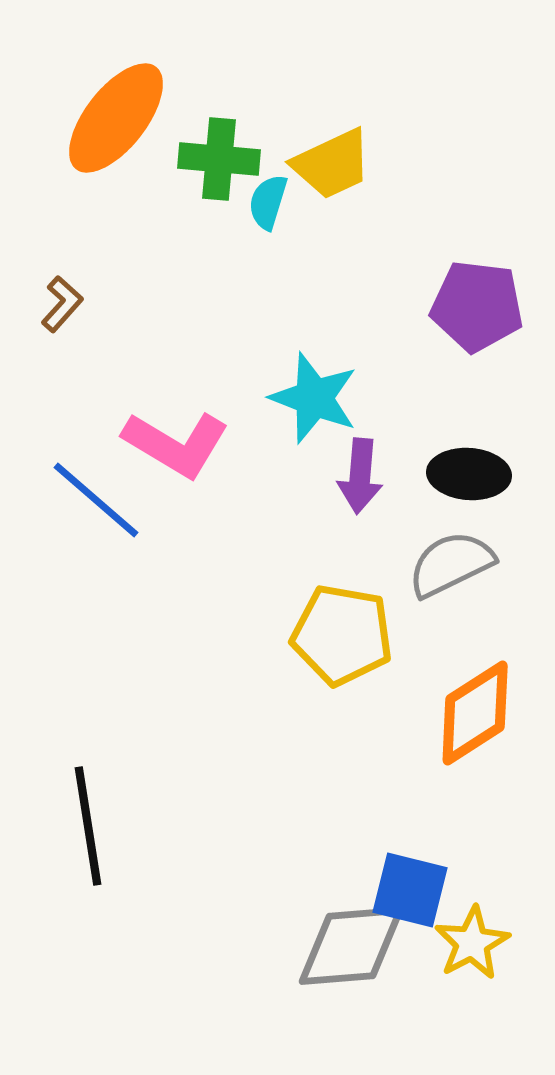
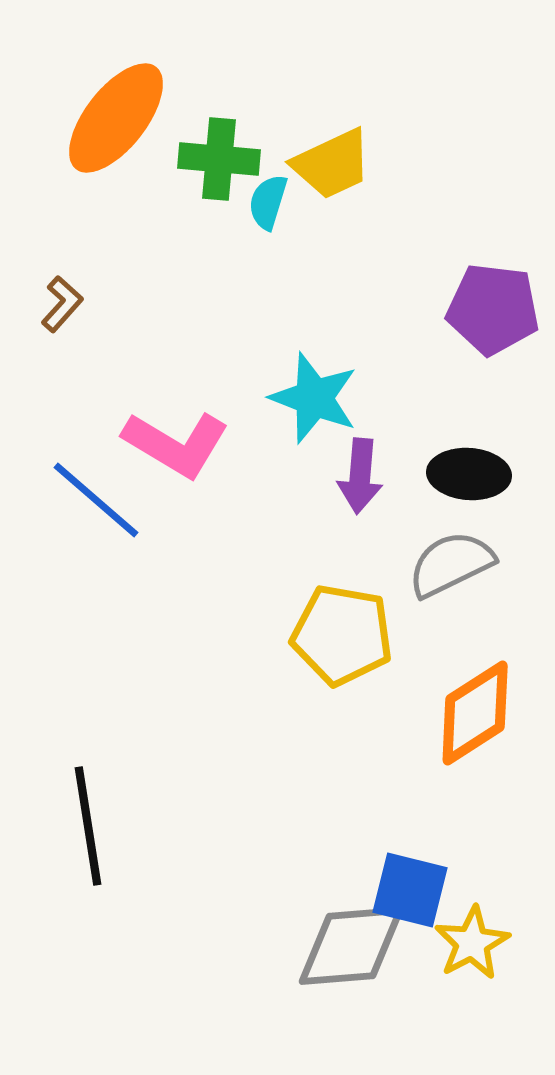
purple pentagon: moved 16 px right, 3 px down
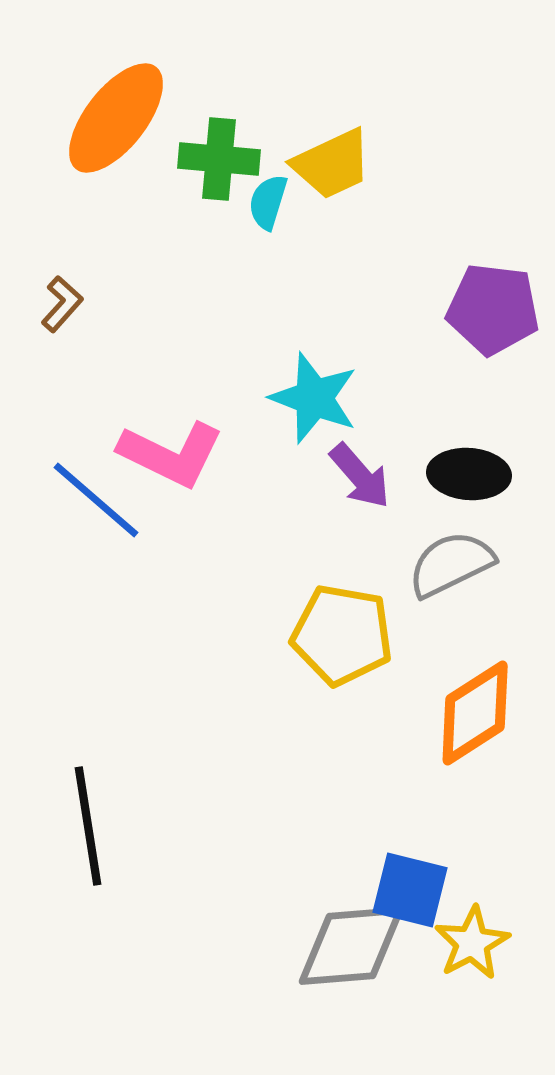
pink L-shape: moved 5 px left, 10 px down; rotated 5 degrees counterclockwise
purple arrow: rotated 46 degrees counterclockwise
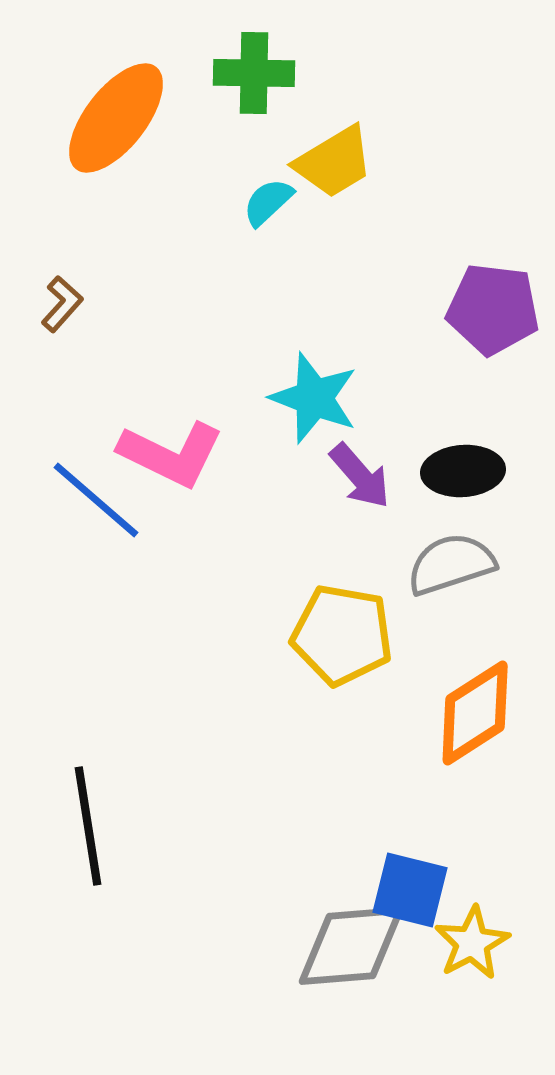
green cross: moved 35 px right, 86 px up; rotated 4 degrees counterclockwise
yellow trapezoid: moved 2 px right, 2 px up; rotated 6 degrees counterclockwise
cyan semicircle: rotated 30 degrees clockwise
black ellipse: moved 6 px left, 3 px up; rotated 8 degrees counterclockwise
gray semicircle: rotated 8 degrees clockwise
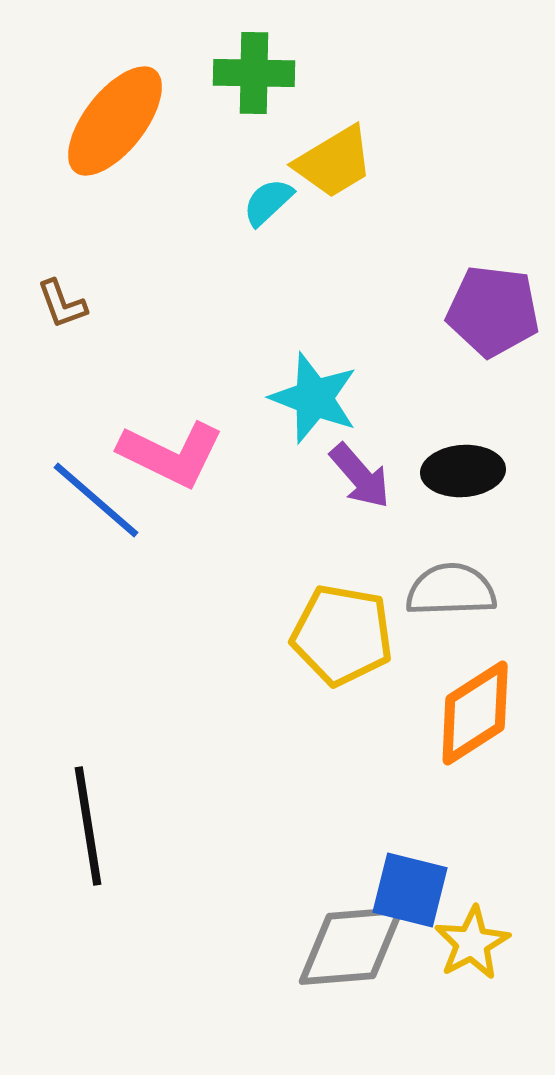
orange ellipse: moved 1 px left, 3 px down
brown L-shape: rotated 118 degrees clockwise
purple pentagon: moved 2 px down
gray semicircle: moved 26 px down; rotated 16 degrees clockwise
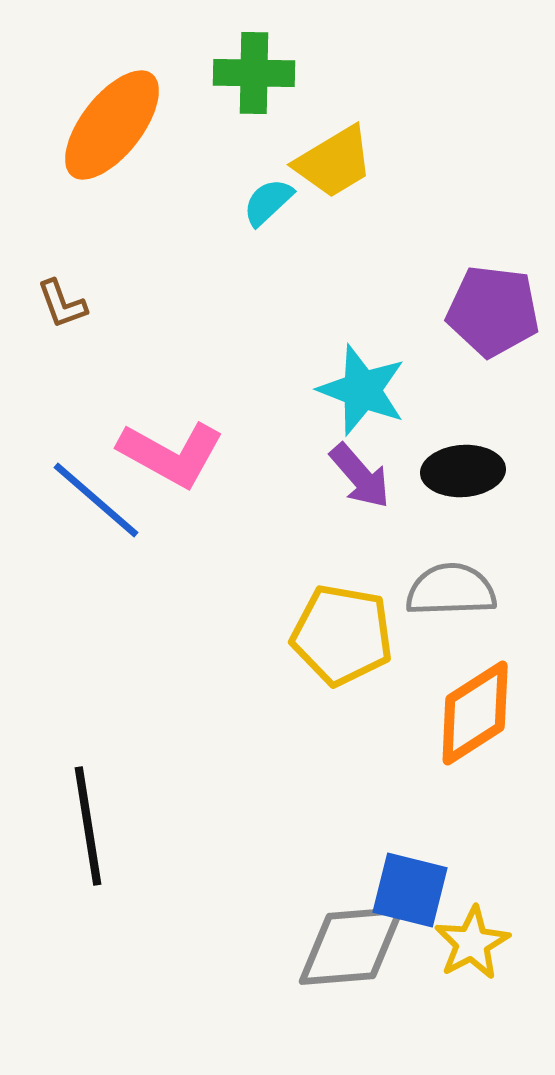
orange ellipse: moved 3 px left, 4 px down
cyan star: moved 48 px right, 8 px up
pink L-shape: rotated 3 degrees clockwise
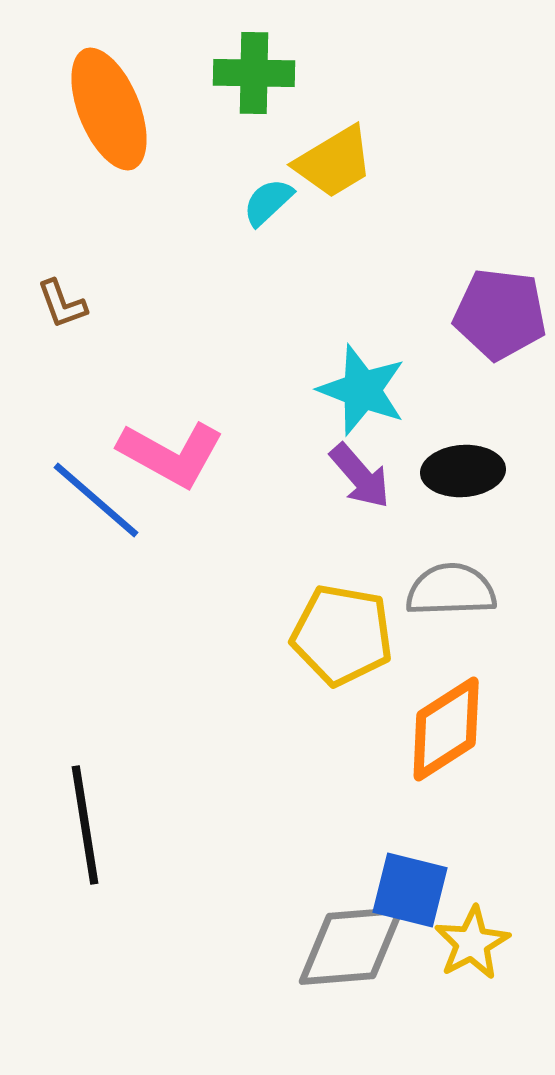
orange ellipse: moved 3 px left, 16 px up; rotated 60 degrees counterclockwise
purple pentagon: moved 7 px right, 3 px down
orange diamond: moved 29 px left, 16 px down
black line: moved 3 px left, 1 px up
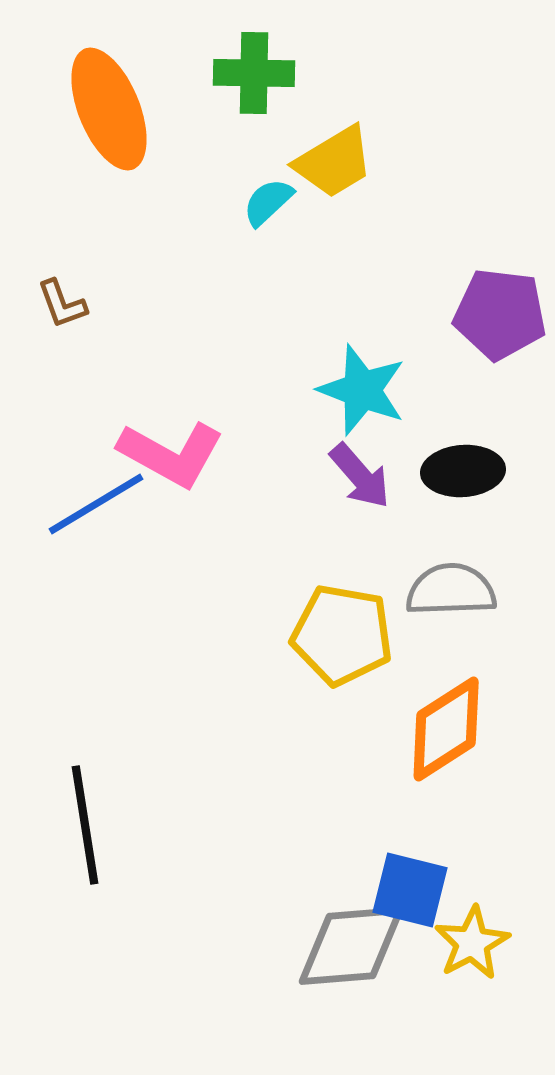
blue line: moved 4 px down; rotated 72 degrees counterclockwise
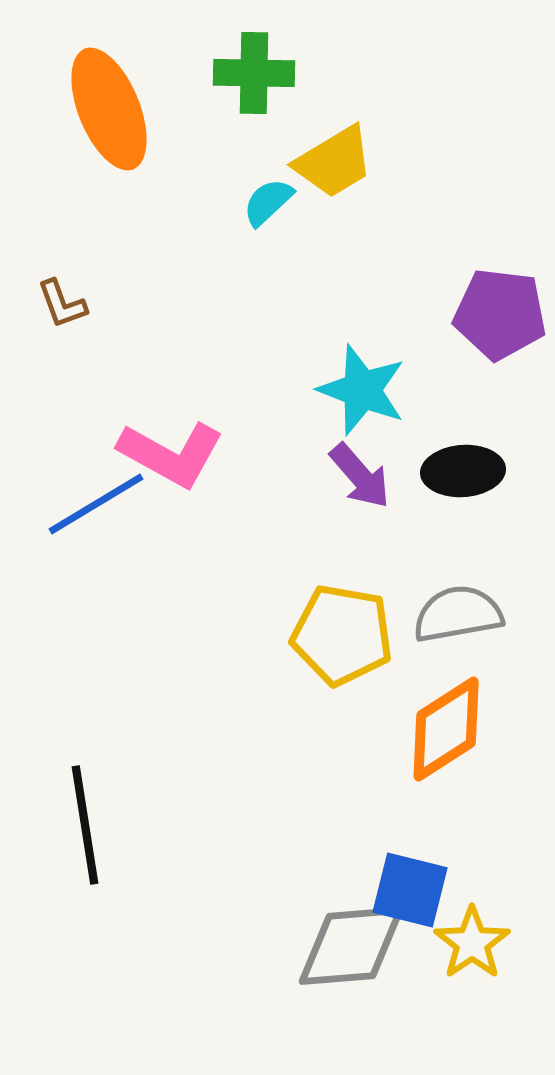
gray semicircle: moved 7 px right, 24 px down; rotated 8 degrees counterclockwise
yellow star: rotated 6 degrees counterclockwise
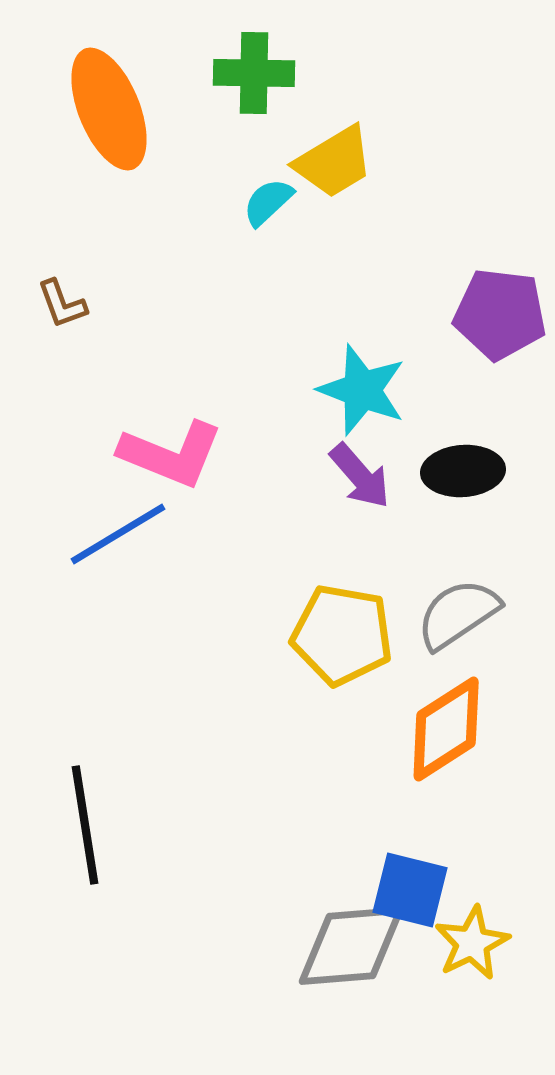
pink L-shape: rotated 7 degrees counterclockwise
blue line: moved 22 px right, 30 px down
gray semicircle: rotated 24 degrees counterclockwise
yellow star: rotated 8 degrees clockwise
